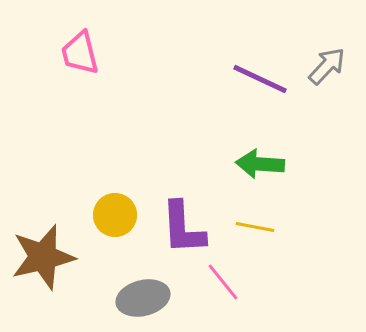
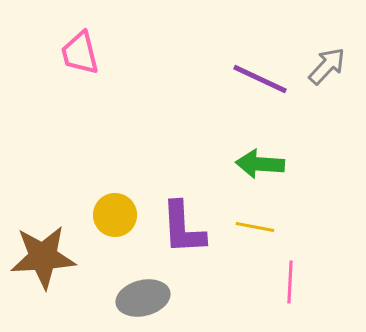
brown star: rotated 10 degrees clockwise
pink line: moved 67 px right; rotated 42 degrees clockwise
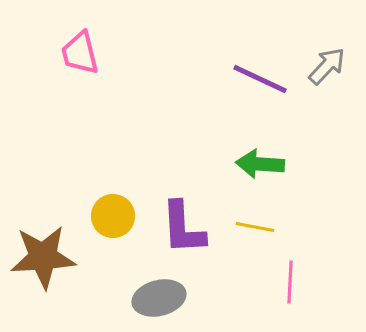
yellow circle: moved 2 px left, 1 px down
gray ellipse: moved 16 px right
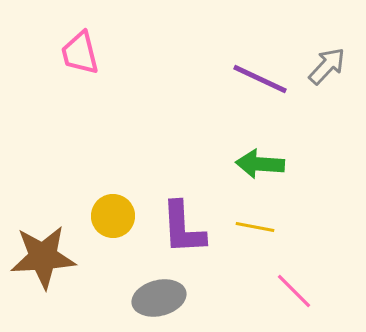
pink line: moved 4 px right, 9 px down; rotated 48 degrees counterclockwise
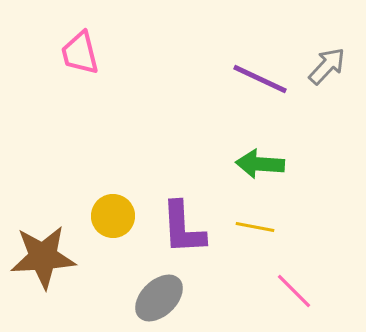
gray ellipse: rotated 30 degrees counterclockwise
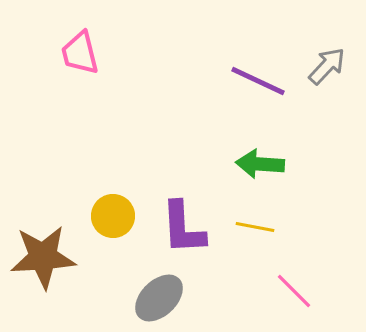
purple line: moved 2 px left, 2 px down
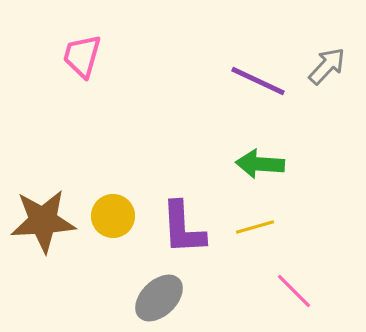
pink trapezoid: moved 2 px right, 3 px down; rotated 30 degrees clockwise
yellow line: rotated 27 degrees counterclockwise
brown star: moved 36 px up
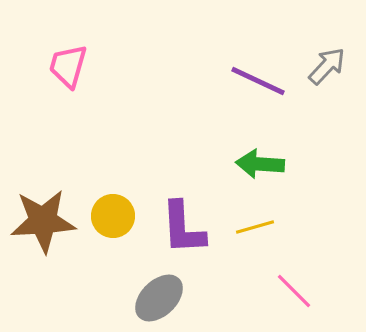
pink trapezoid: moved 14 px left, 10 px down
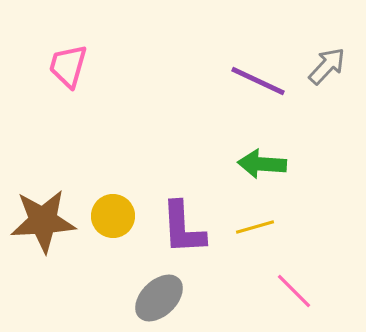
green arrow: moved 2 px right
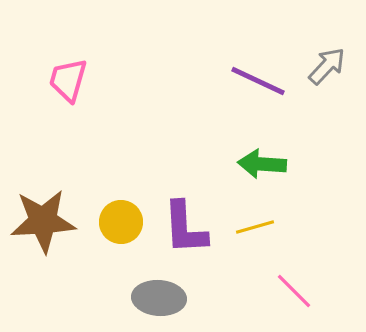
pink trapezoid: moved 14 px down
yellow circle: moved 8 px right, 6 px down
purple L-shape: moved 2 px right
gray ellipse: rotated 48 degrees clockwise
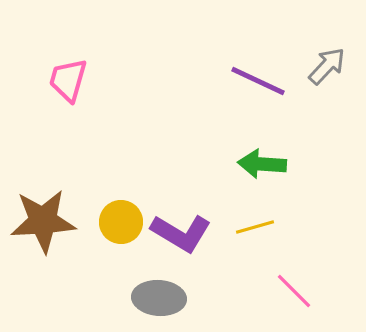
purple L-shape: moved 4 px left, 5 px down; rotated 56 degrees counterclockwise
